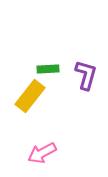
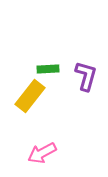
purple L-shape: moved 1 px down
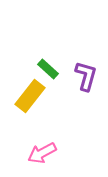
green rectangle: rotated 45 degrees clockwise
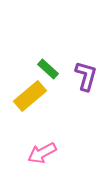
yellow rectangle: rotated 12 degrees clockwise
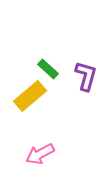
pink arrow: moved 2 px left, 1 px down
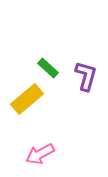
green rectangle: moved 1 px up
yellow rectangle: moved 3 px left, 3 px down
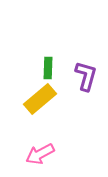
green rectangle: rotated 50 degrees clockwise
yellow rectangle: moved 13 px right
